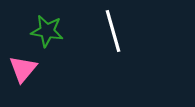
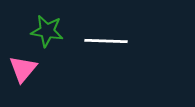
white line: moved 7 px left, 10 px down; rotated 72 degrees counterclockwise
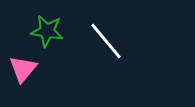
white line: rotated 48 degrees clockwise
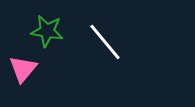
white line: moved 1 px left, 1 px down
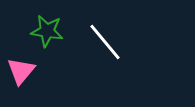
pink triangle: moved 2 px left, 2 px down
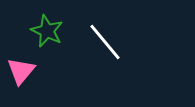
green star: rotated 16 degrees clockwise
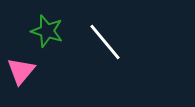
green star: rotated 8 degrees counterclockwise
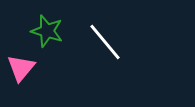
pink triangle: moved 3 px up
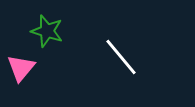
white line: moved 16 px right, 15 px down
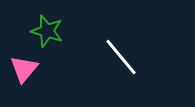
pink triangle: moved 3 px right, 1 px down
